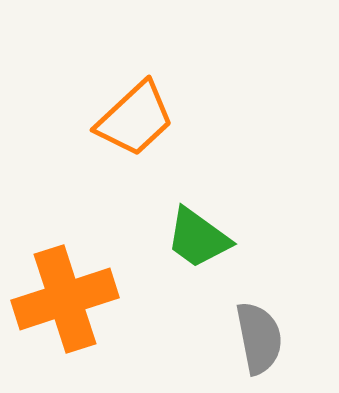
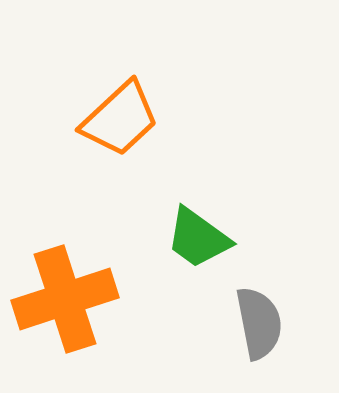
orange trapezoid: moved 15 px left
gray semicircle: moved 15 px up
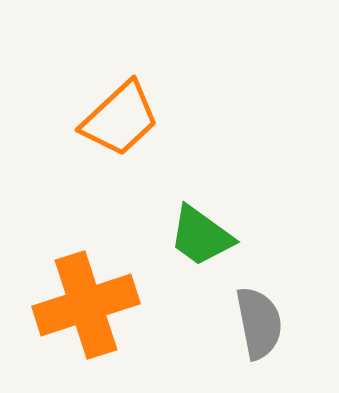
green trapezoid: moved 3 px right, 2 px up
orange cross: moved 21 px right, 6 px down
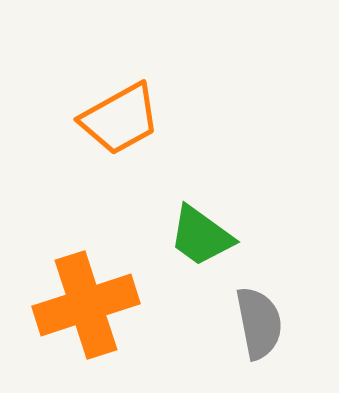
orange trapezoid: rotated 14 degrees clockwise
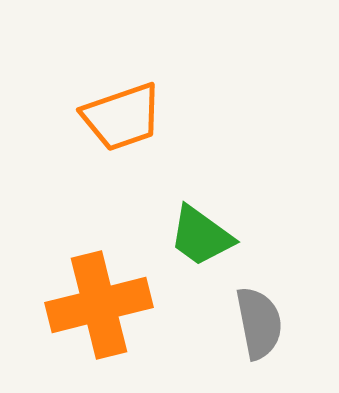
orange trapezoid: moved 2 px right, 2 px up; rotated 10 degrees clockwise
orange cross: moved 13 px right; rotated 4 degrees clockwise
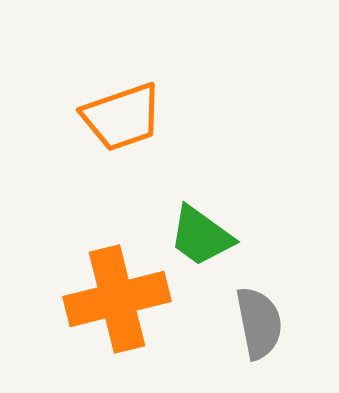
orange cross: moved 18 px right, 6 px up
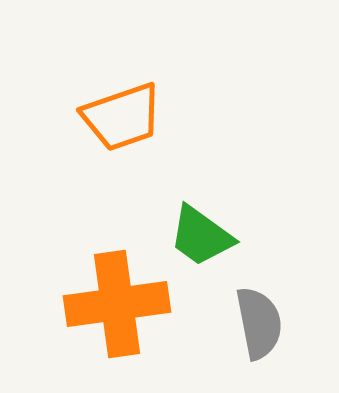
orange cross: moved 5 px down; rotated 6 degrees clockwise
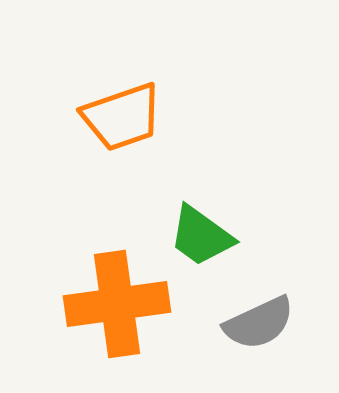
gray semicircle: rotated 76 degrees clockwise
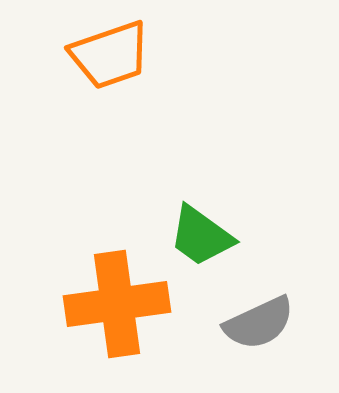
orange trapezoid: moved 12 px left, 62 px up
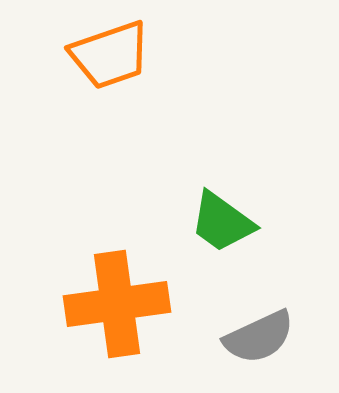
green trapezoid: moved 21 px right, 14 px up
gray semicircle: moved 14 px down
